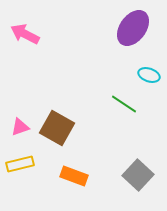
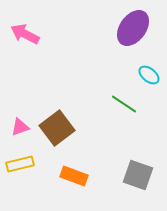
cyan ellipse: rotated 20 degrees clockwise
brown square: rotated 24 degrees clockwise
gray square: rotated 24 degrees counterclockwise
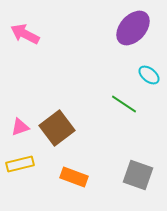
purple ellipse: rotated 6 degrees clockwise
orange rectangle: moved 1 px down
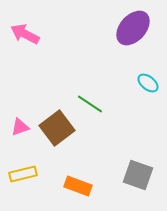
cyan ellipse: moved 1 px left, 8 px down
green line: moved 34 px left
yellow rectangle: moved 3 px right, 10 px down
orange rectangle: moved 4 px right, 9 px down
